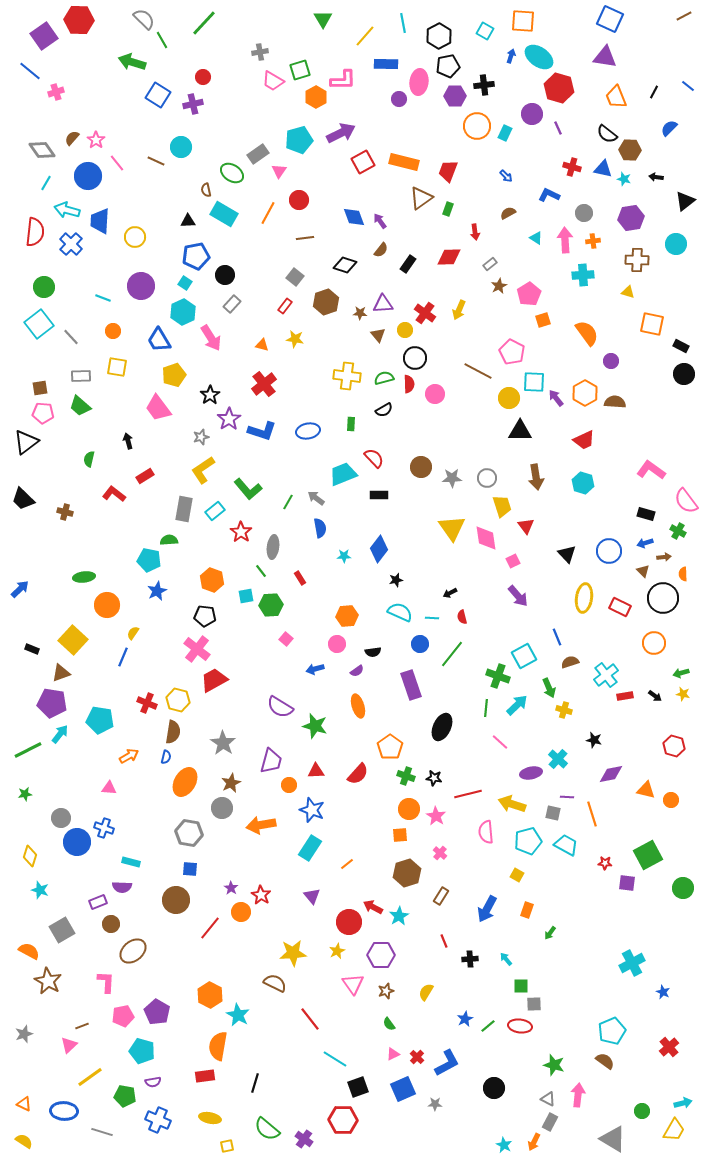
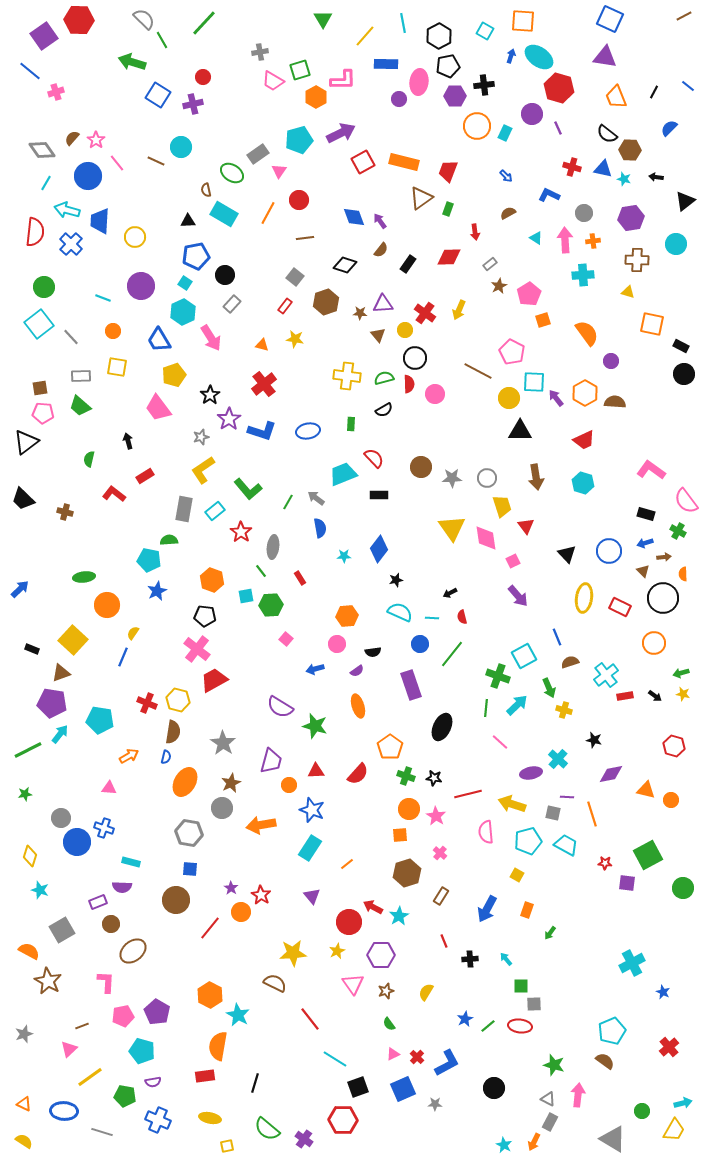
pink triangle at (69, 1045): moved 4 px down
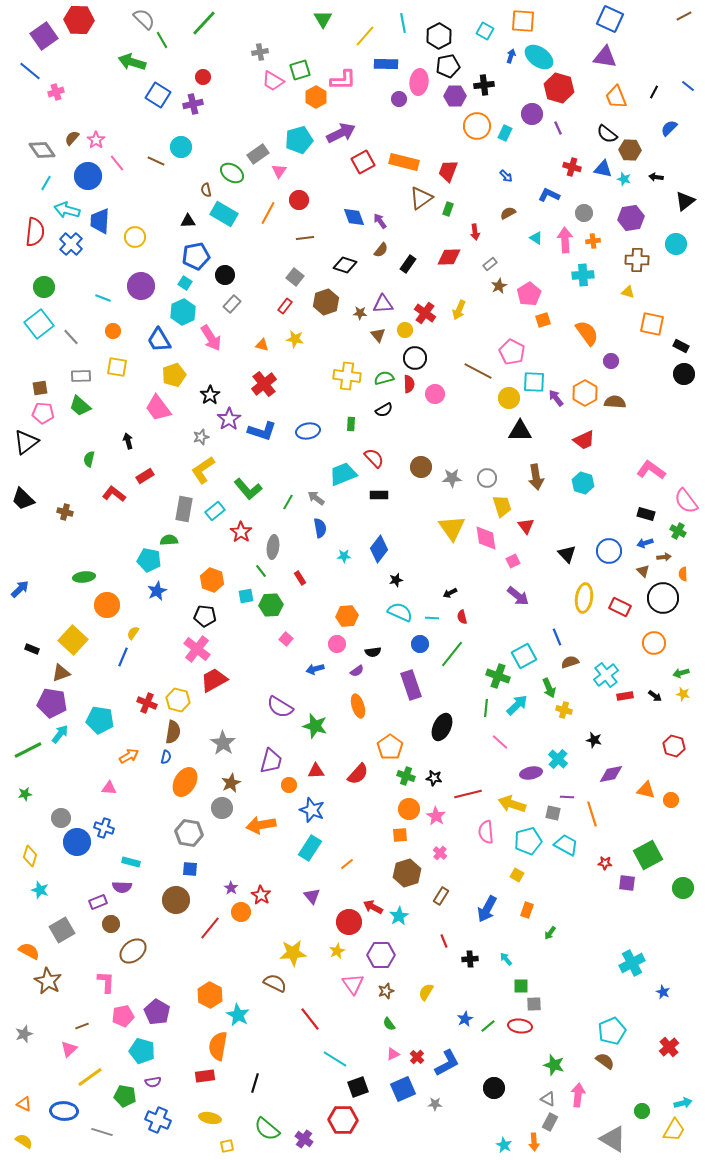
purple arrow at (518, 596): rotated 10 degrees counterclockwise
orange arrow at (534, 1142): rotated 30 degrees counterclockwise
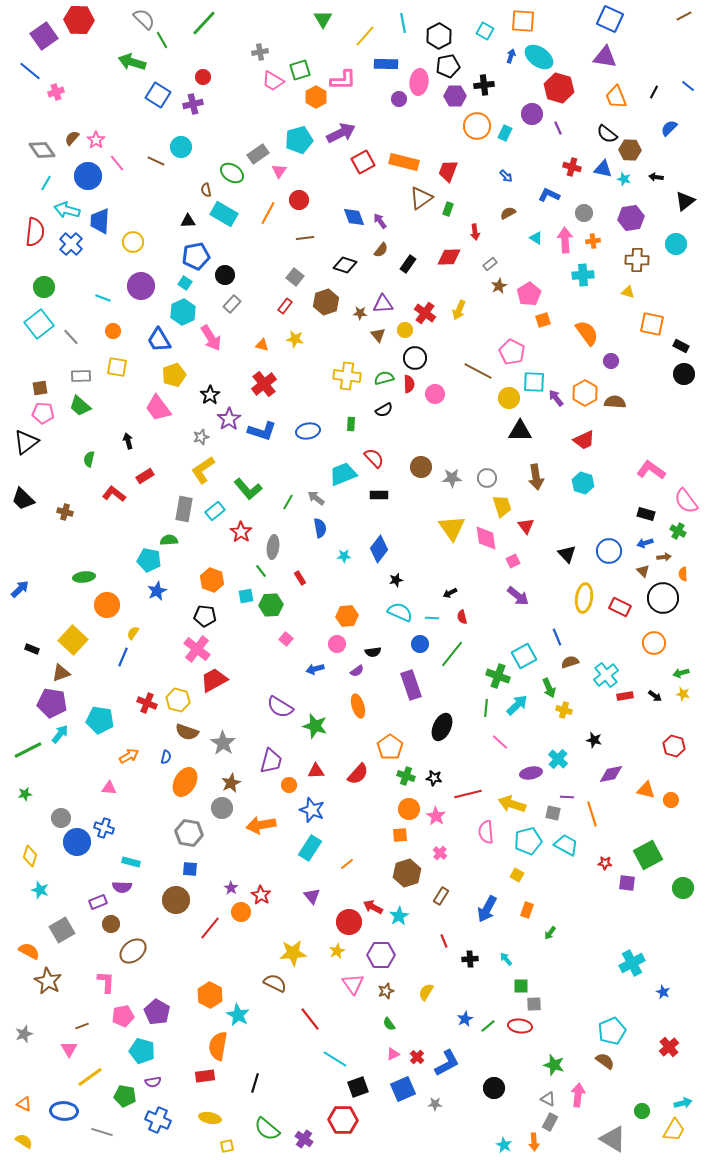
yellow circle at (135, 237): moved 2 px left, 5 px down
brown semicircle at (173, 732): moved 14 px right; rotated 100 degrees clockwise
pink triangle at (69, 1049): rotated 18 degrees counterclockwise
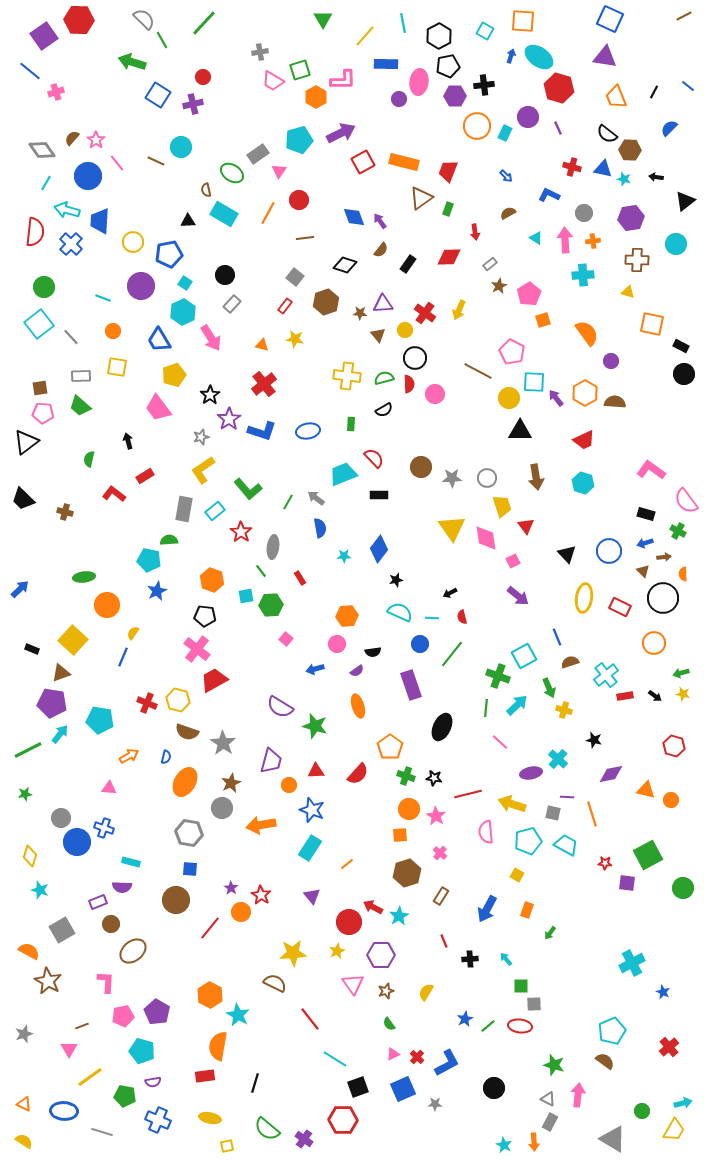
purple circle at (532, 114): moved 4 px left, 3 px down
blue pentagon at (196, 256): moved 27 px left, 2 px up
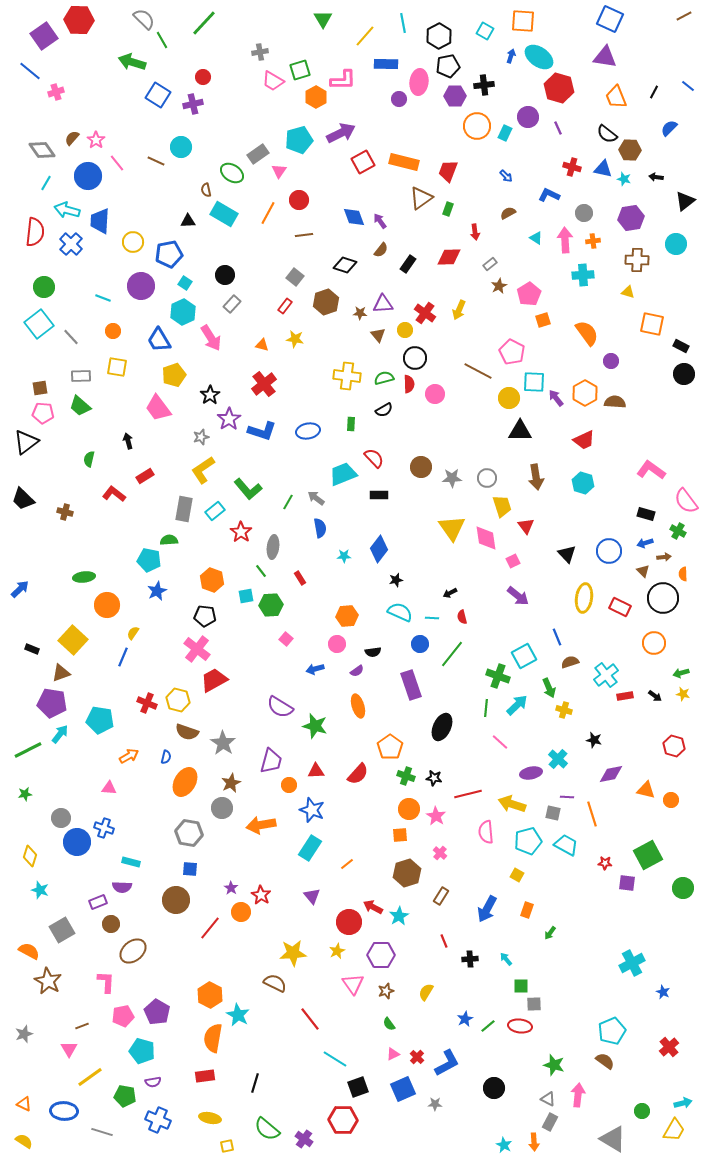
brown line at (305, 238): moved 1 px left, 3 px up
orange semicircle at (218, 1046): moved 5 px left, 8 px up
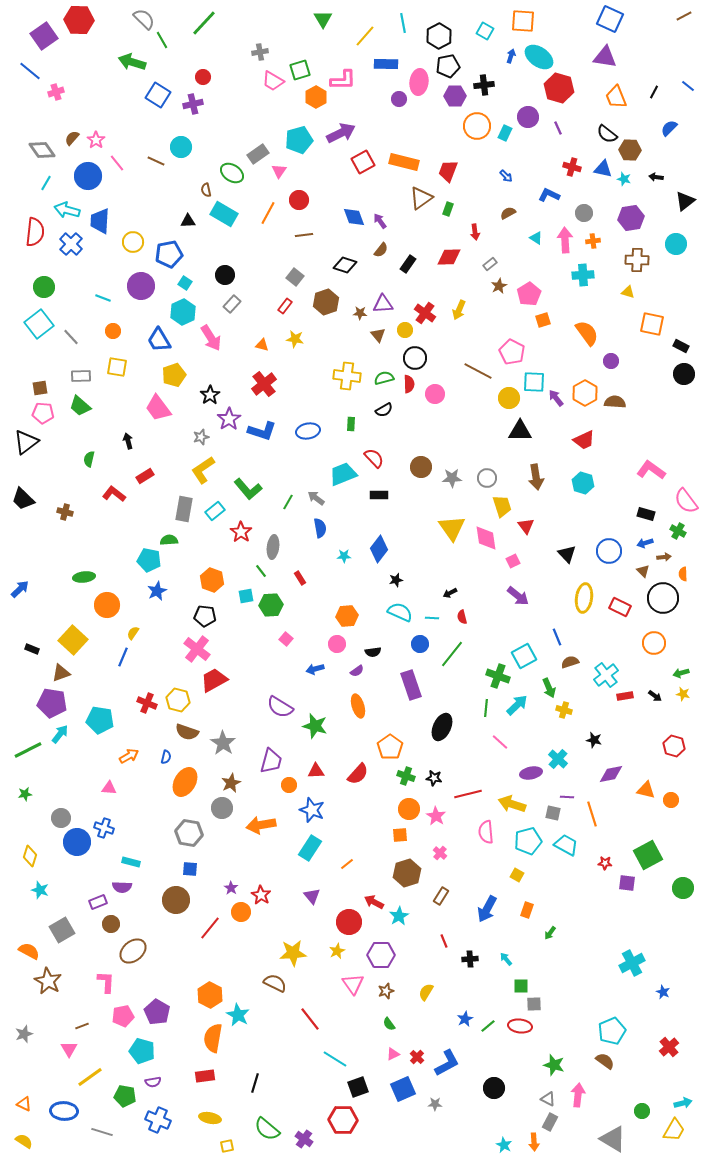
red arrow at (373, 907): moved 1 px right, 5 px up
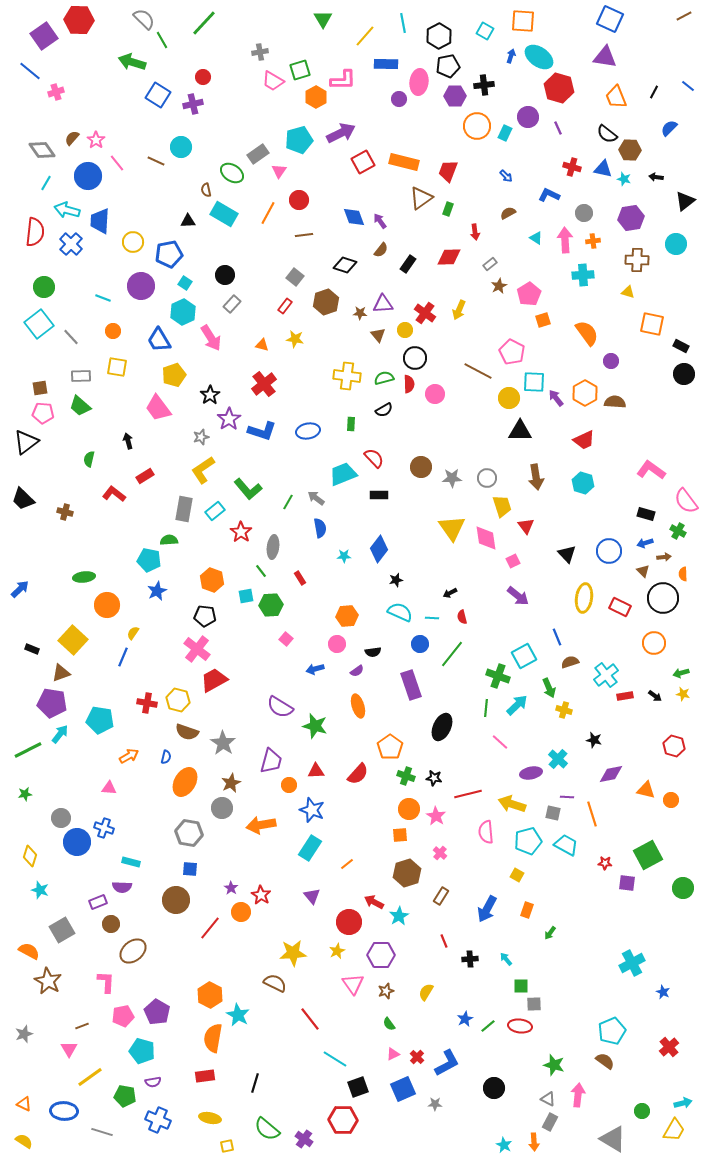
red cross at (147, 703): rotated 12 degrees counterclockwise
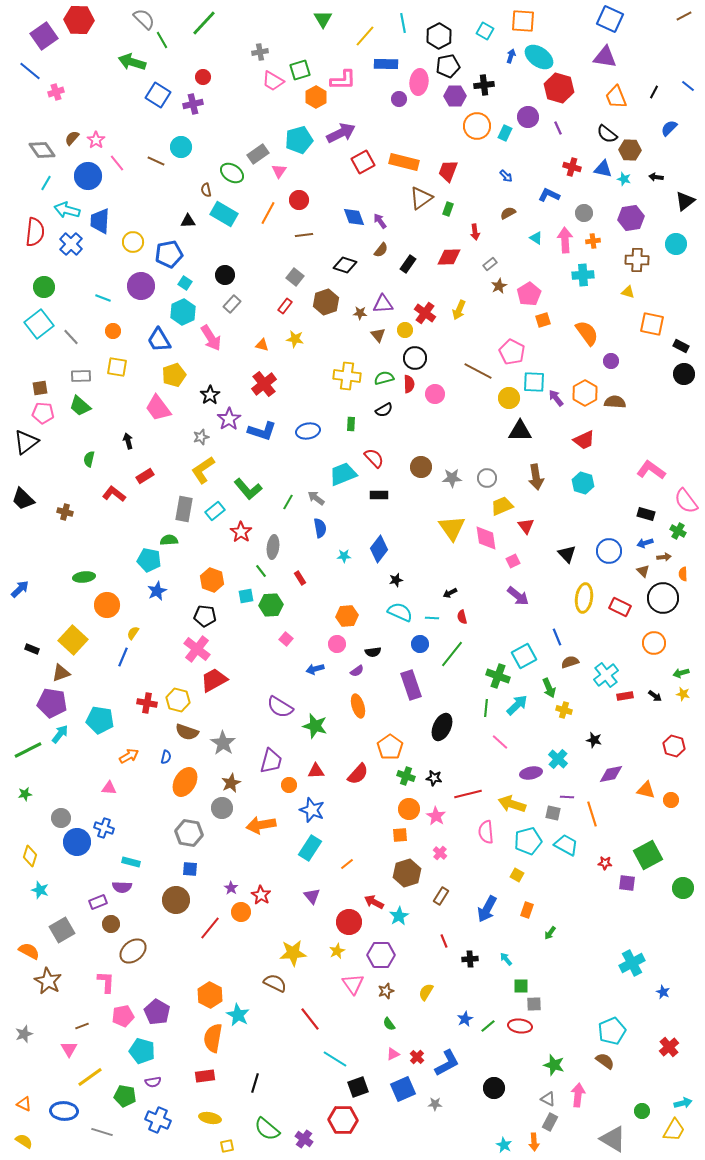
yellow trapezoid at (502, 506): rotated 95 degrees counterclockwise
